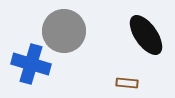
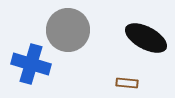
gray circle: moved 4 px right, 1 px up
black ellipse: moved 3 px down; rotated 27 degrees counterclockwise
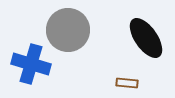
black ellipse: rotated 27 degrees clockwise
